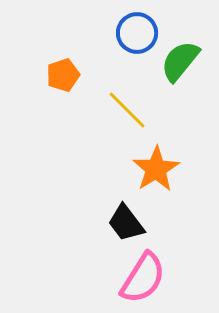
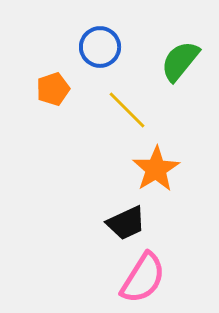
blue circle: moved 37 px left, 14 px down
orange pentagon: moved 10 px left, 14 px down
black trapezoid: rotated 78 degrees counterclockwise
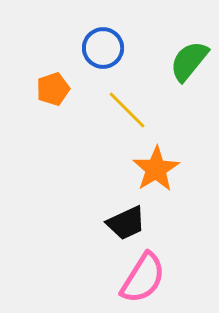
blue circle: moved 3 px right, 1 px down
green semicircle: moved 9 px right
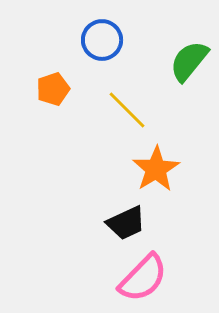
blue circle: moved 1 px left, 8 px up
pink semicircle: rotated 12 degrees clockwise
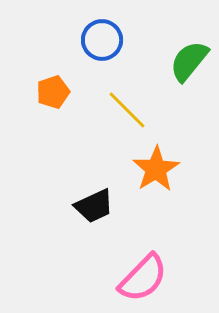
orange pentagon: moved 3 px down
black trapezoid: moved 32 px left, 17 px up
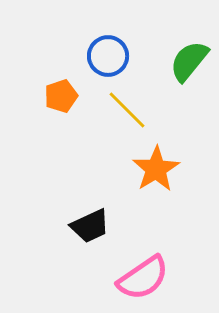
blue circle: moved 6 px right, 16 px down
orange pentagon: moved 8 px right, 4 px down
black trapezoid: moved 4 px left, 20 px down
pink semicircle: rotated 12 degrees clockwise
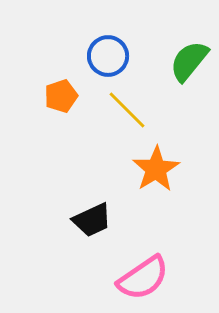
black trapezoid: moved 2 px right, 6 px up
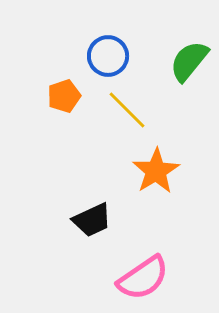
orange pentagon: moved 3 px right
orange star: moved 2 px down
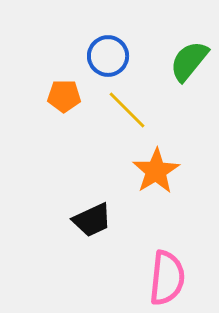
orange pentagon: rotated 20 degrees clockwise
pink semicircle: moved 24 px right; rotated 50 degrees counterclockwise
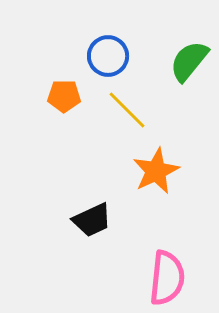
orange star: rotated 6 degrees clockwise
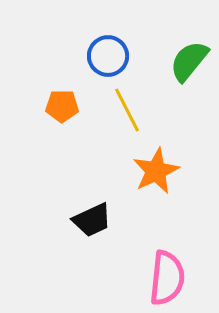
orange pentagon: moved 2 px left, 10 px down
yellow line: rotated 18 degrees clockwise
